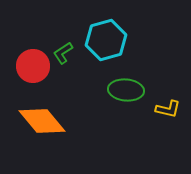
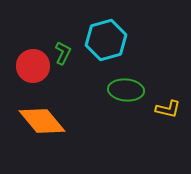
green L-shape: rotated 150 degrees clockwise
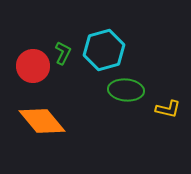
cyan hexagon: moved 2 px left, 10 px down
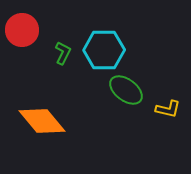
cyan hexagon: rotated 15 degrees clockwise
red circle: moved 11 px left, 36 px up
green ellipse: rotated 32 degrees clockwise
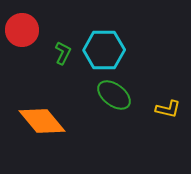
green ellipse: moved 12 px left, 5 px down
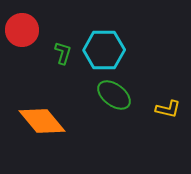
green L-shape: rotated 10 degrees counterclockwise
